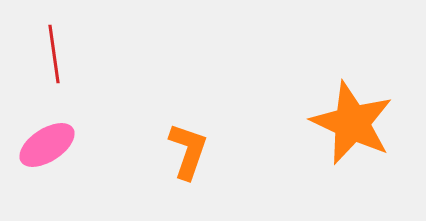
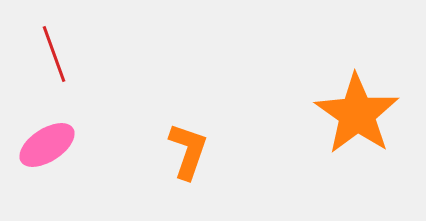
red line: rotated 12 degrees counterclockwise
orange star: moved 5 px right, 9 px up; rotated 10 degrees clockwise
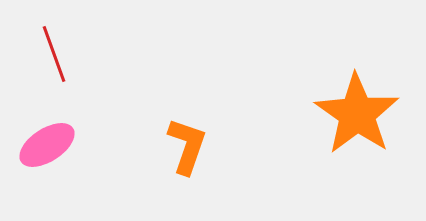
orange L-shape: moved 1 px left, 5 px up
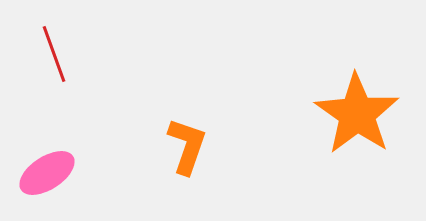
pink ellipse: moved 28 px down
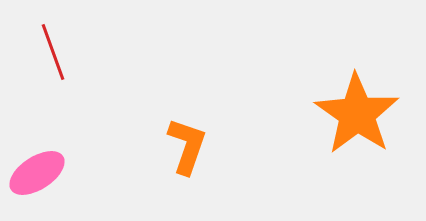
red line: moved 1 px left, 2 px up
pink ellipse: moved 10 px left
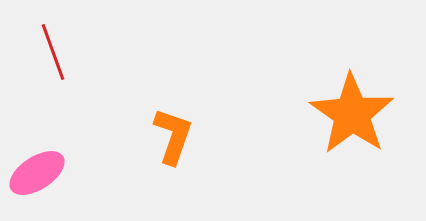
orange star: moved 5 px left
orange L-shape: moved 14 px left, 10 px up
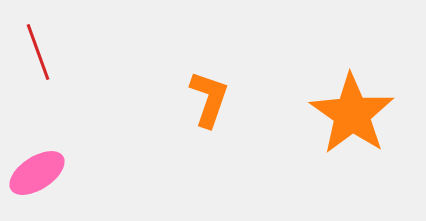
red line: moved 15 px left
orange L-shape: moved 36 px right, 37 px up
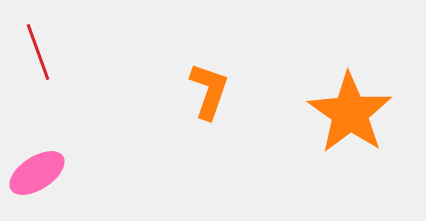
orange L-shape: moved 8 px up
orange star: moved 2 px left, 1 px up
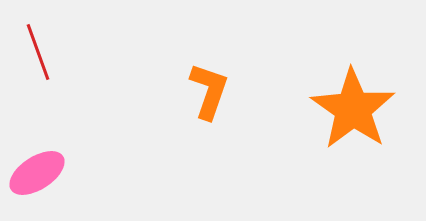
orange star: moved 3 px right, 4 px up
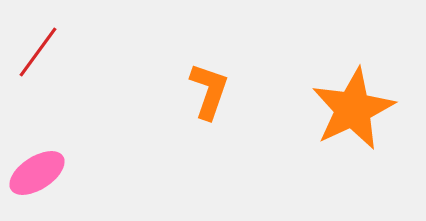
red line: rotated 56 degrees clockwise
orange star: rotated 12 degrees clockwise
